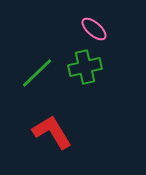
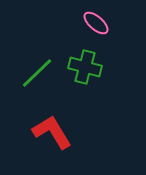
pink ellipse: moved 2 px right, 6 px up
green cross: rotated 28 degrees clockwise
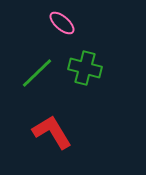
pink ellipse: moved 34 px left
green cross: moved 1 px down
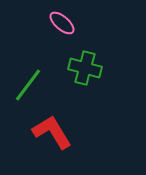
green line: moved 9 px left, 12 px down; rotated 9 degrees counterclockwise
